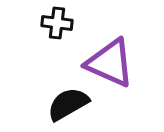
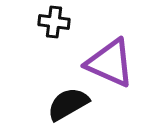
black cross: moved 3 px left, 1 px up
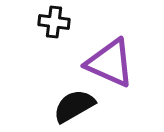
black semicircle: moved 6 px right, 2 px down
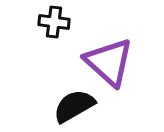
purple triangle: moved 1 px left, 1 px up; rotated 18 degrees clockwise
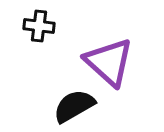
black cross: moved 15 px left, 4 px down
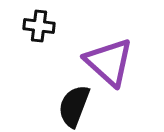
black semicircle: rotated 39 degrees counterclockwise
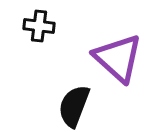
purple triangle: moved 9 px right, 4 px up
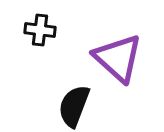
black cross: moved 1 px right, 4 px down
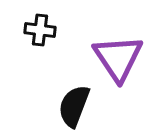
purple triangle: rotated 14 degrees clockwise
